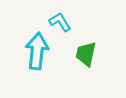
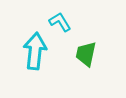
cyan arrow: moved 2 px left
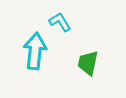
green trapezoid: moved 2 px right, 9 px down
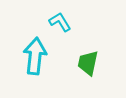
cyan arrow: moved 5 px down
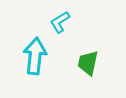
cyan L-shape: rotated 90 degrees counterclockwise
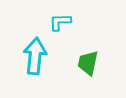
cyan L-shape: rotated 30 degrees clockwise
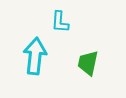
cyan L-shape: rotated 85 degrees counterclockwise
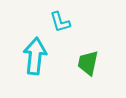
cyan L-shape: rotated 20 degrees counterclockwise
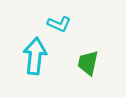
cyan L-shape: moved 1 px left, 2 px down; rotated 50 degrees counterclockwise
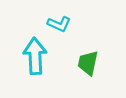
cyan arrow: rotated 9 degrees counterclockwise
